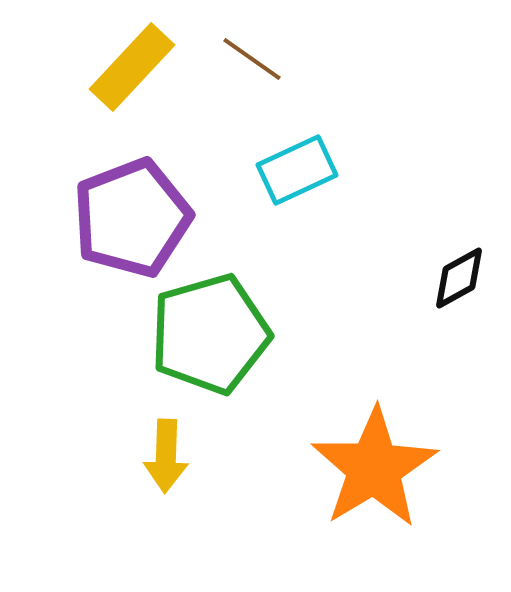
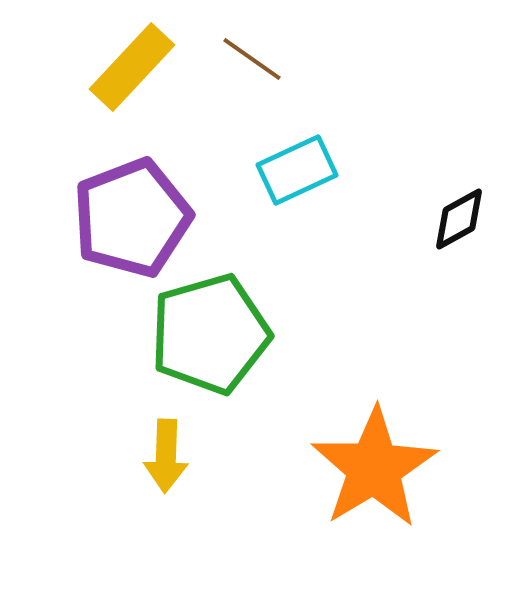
black diamond: moved 59 px up
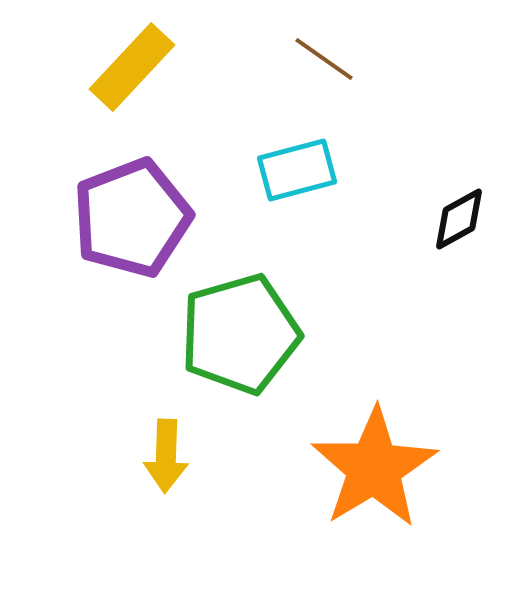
brown line: moved 72 px right
cyan rectangle: rotated 10 degrees clockwise
green pentagon: moved 30 px right
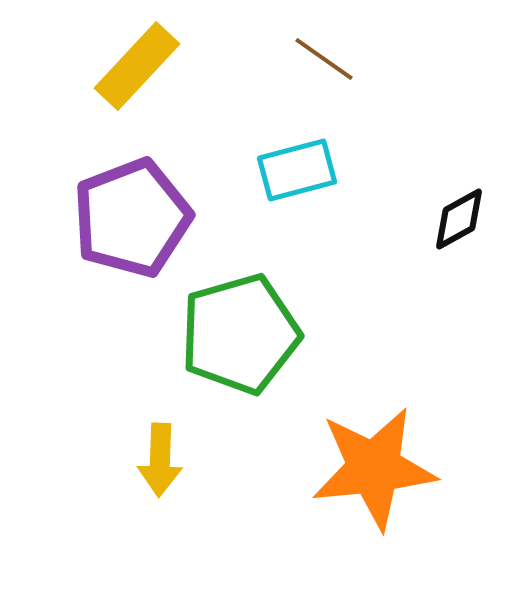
yellow rectangle: moved 5 px right, 1 px up
yellow arrow: moved 6 px left, 4 px down
orange star: rotated 25 degrees clockwise
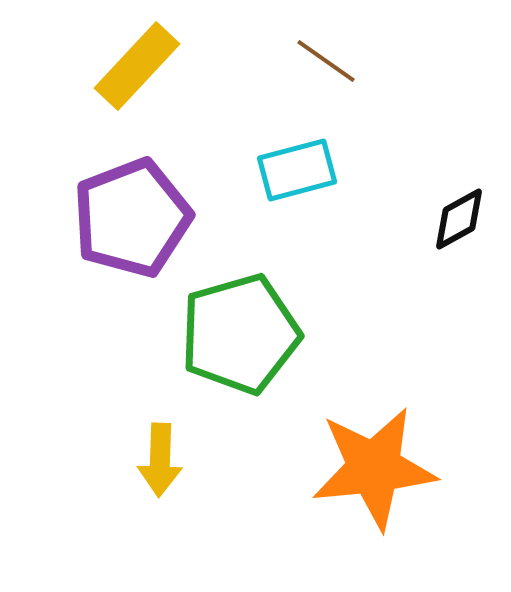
brown line: moved 2 px right, 2 px down
